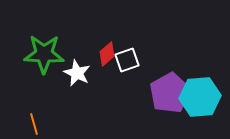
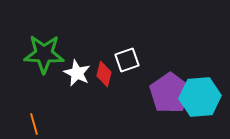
red diamond: moved 3 px left, 20 px down; rotated 35 degrees counterclockwise
purple pentagon: rotated 6 degrees counterclockwise
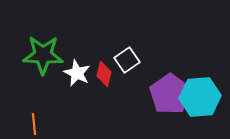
green star: moved 1 px left, 1 px down
white square: rotated 15 degrees counterclockwise
purple pentagon: moved 1 px down
orange line: rotated 10 degrees clockwise
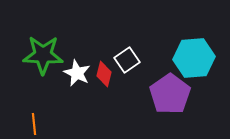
cyan hexagon: moved 6 px left, 39 px up
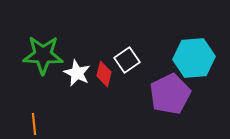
purple pentagon: rotated 9 degrees clockwise
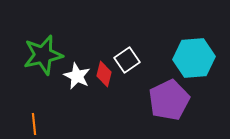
green star: rotated 15 degrees counterclockwise
white star: moved 3 px down
purple pentagon: moved 1 px left, 6 px down
